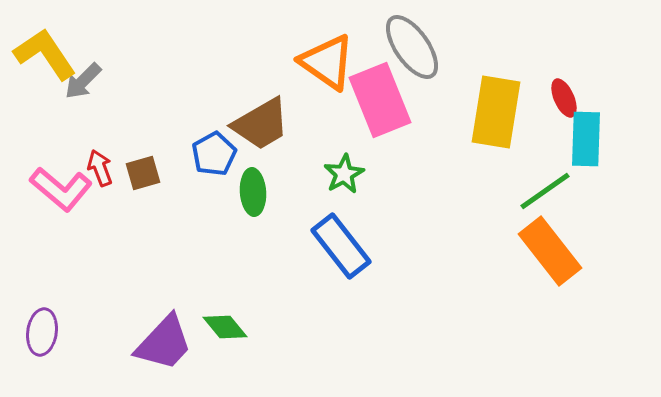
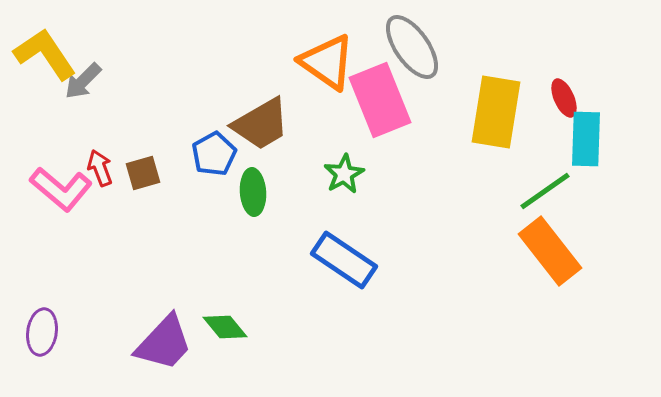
blue rectangle: moved 3 px right, 14 px down; rotated 18 degrees counterclockwise
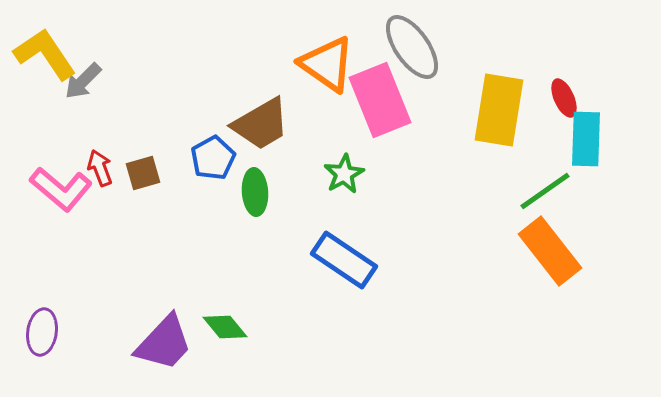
orange triangle: moved 2 px down
yellow rectangle: moved 3 px right, 2 px up
blue pentagon: moved 1 px left, 4 px down
green ellipse: moved 2 px right
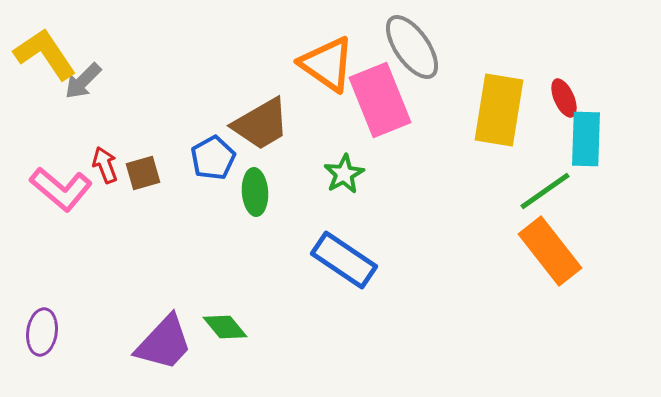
red arrow: moved 5 px right, 3 px up
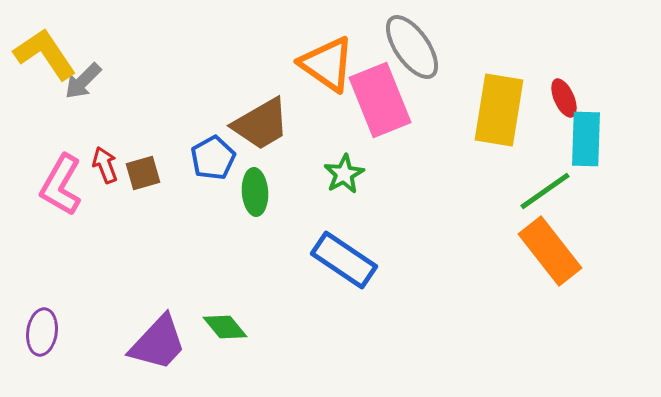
pink L-shape: moved 4 px up; rotated 80 degrees clockwise
purple trapezoid: moved 6 px left
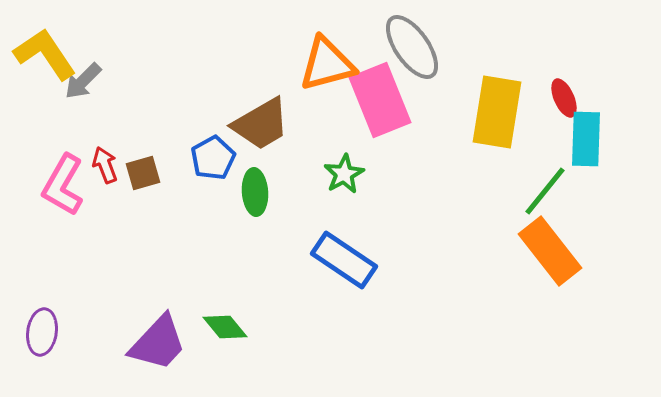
orange triangle: rotated 50 degrees counterclockwise
yellow rectangle: moved 2 px left, 2 px down
pink L-shape: moved 2 px right
green line: rotated 16 degrees counterclockwise
